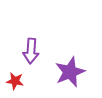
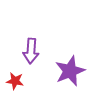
purple star: moved 1 px up
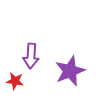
purple arrow: moved 5 px down
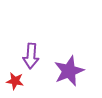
purple star: moved 1 px left
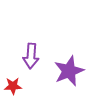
red star: moved 2 px left, 5 px down; rotated 12 degrees counterclockwise
